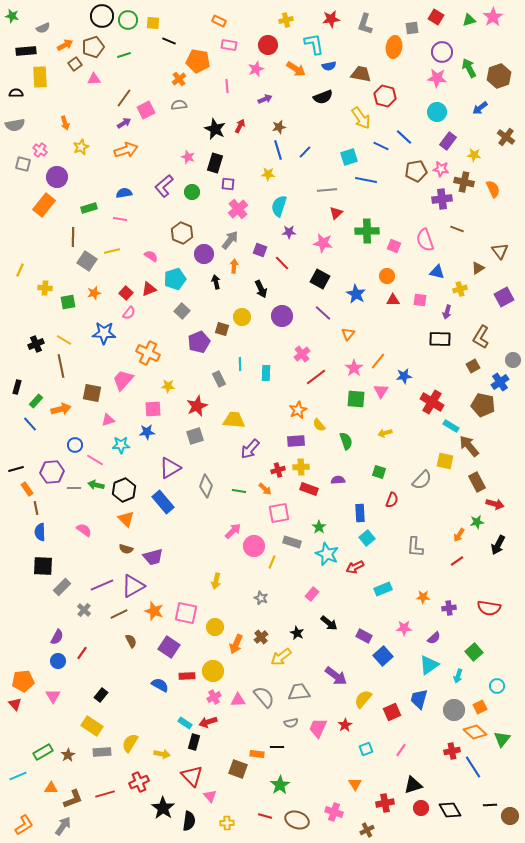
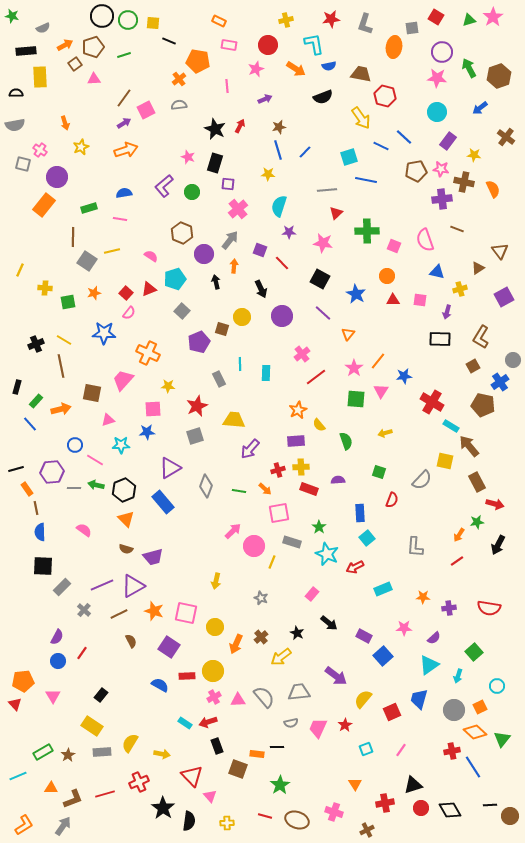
black rectangle at (194, 742): moved 23 px right, 4 px down; rotated 35 degrees counterclockwise
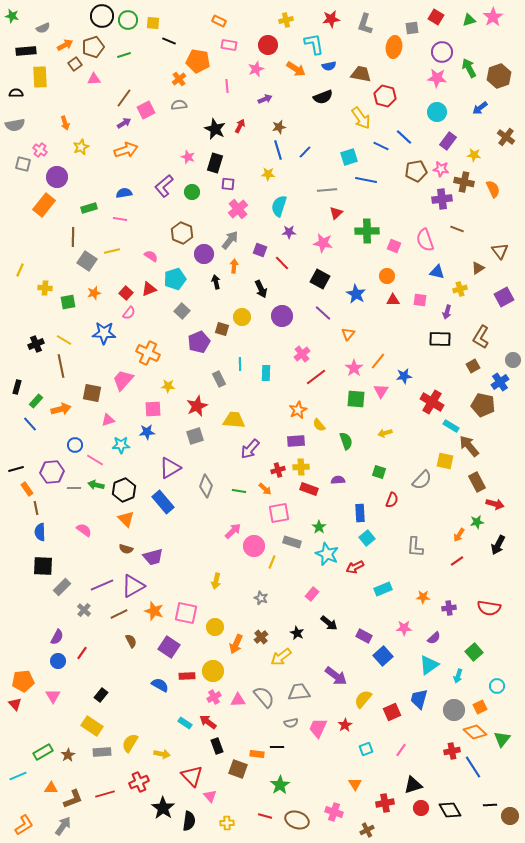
red arrow at (208, 722): rotated 54 degrees clockwise
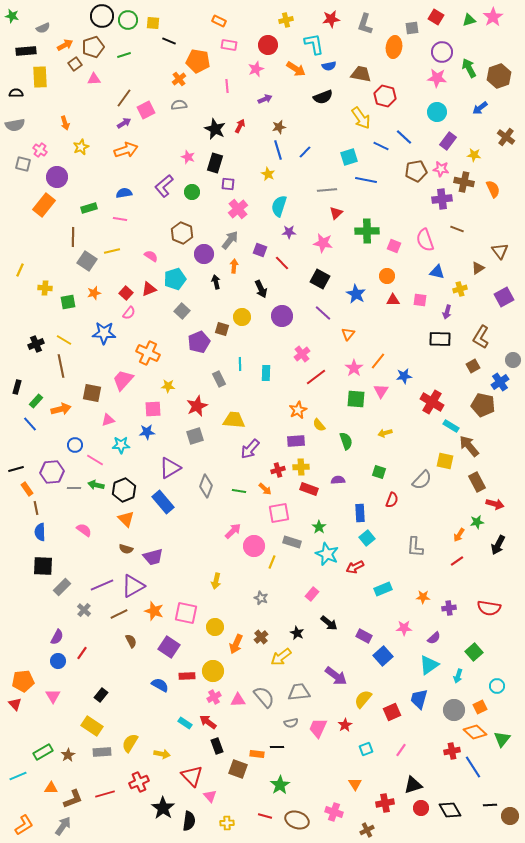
yellow star at (268, 174): rotated 24 degrees clockwise
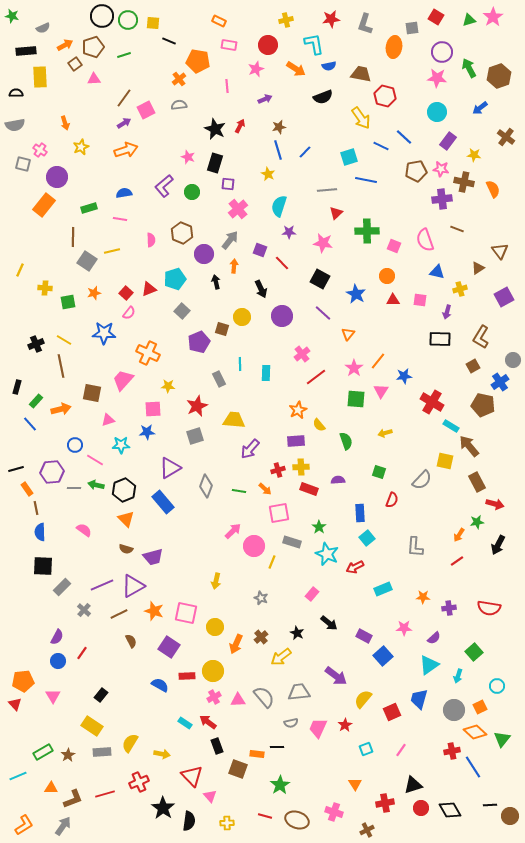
pink semicircle at (151, 256): moved 16 px up; rotated 56 degrees clockwise
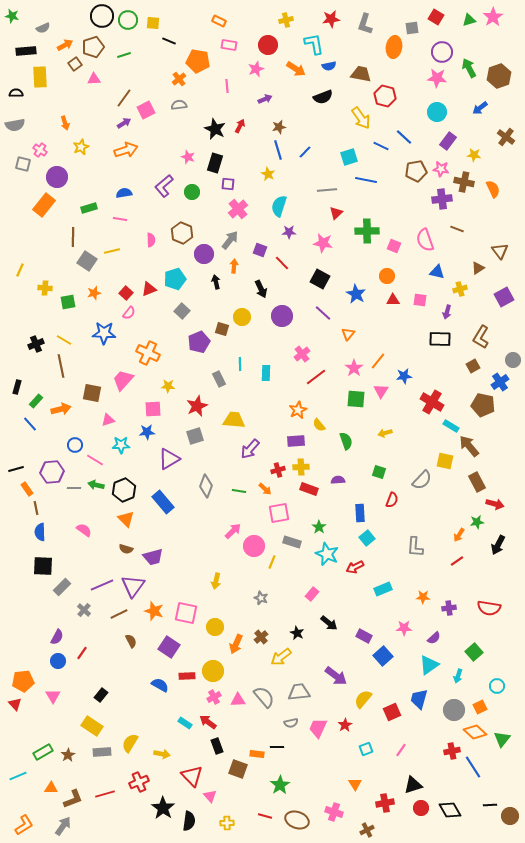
purple triangle at (170, 468): moved 1 px left, 9 px up
purple triangle at (133, 586): rotated 25 degrees counterclockwise
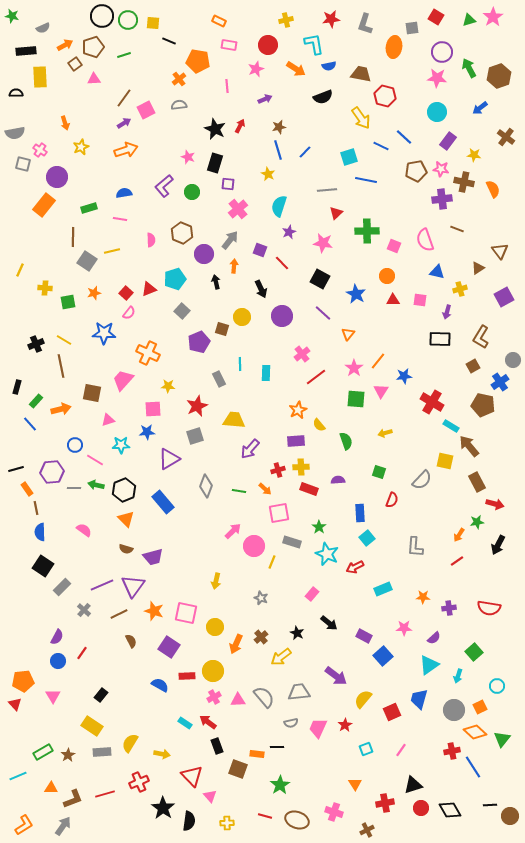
gray semicircle at (15, 125): moved 8 px down
purple star at (289, 232): rotated 24 degrees counterclockwise
black square at (43, 566): rotated 30 degrees clockwise
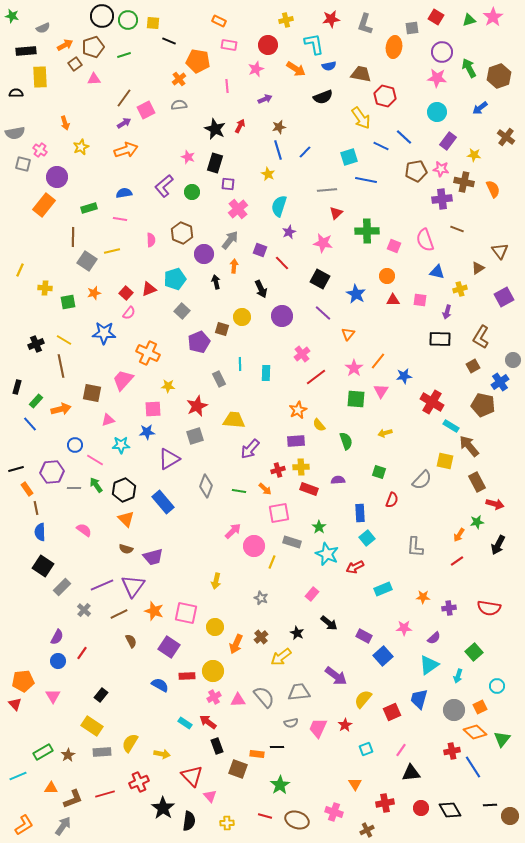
green arrow at (96, 485): rotated 42 degrees clockwise
black triangle at (413, 785): moved 2 px left, 12 px up; rotated 12 degrees clockwise
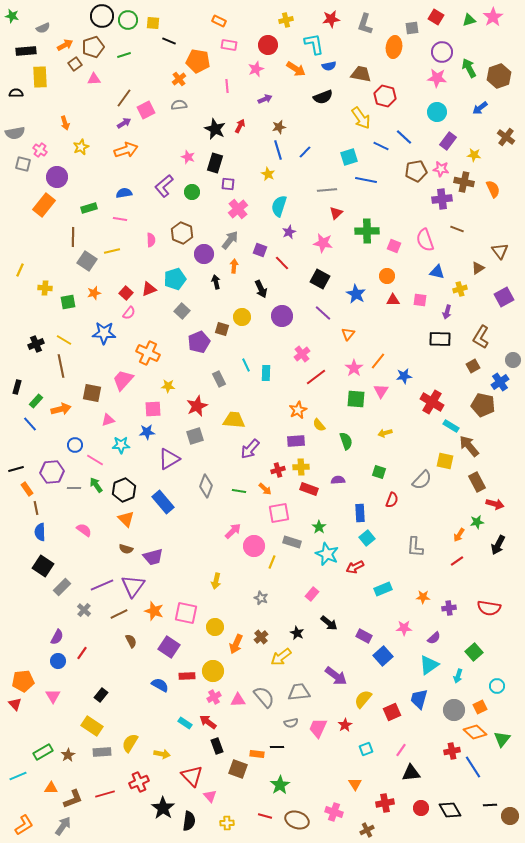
cyan line at (240, 364): moved 6 px right, 1 px down; rotated 24 degrees counterclockwise
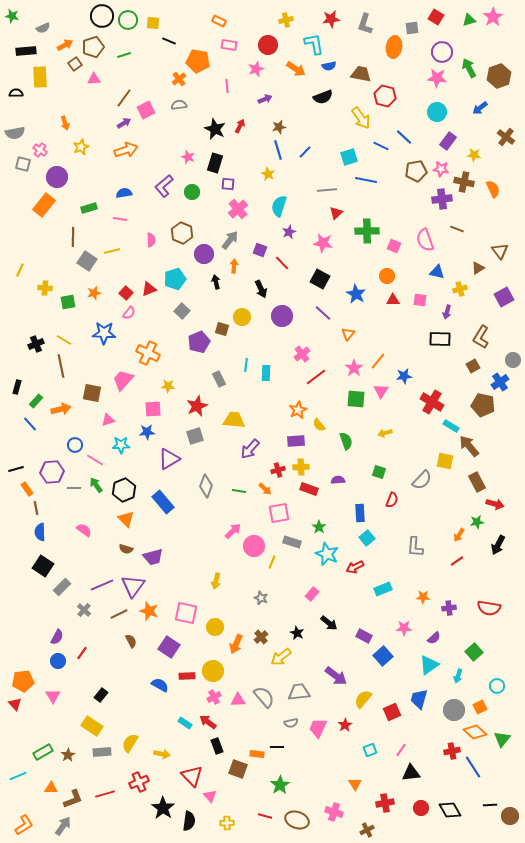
cyan line at (246, 365): rotated 32 degrees clockwise
orange star at (154, 611): moved 5 px left
cyan square at (366, 749): moved 4 px right, 1 px down
